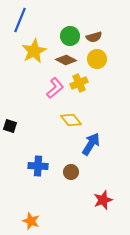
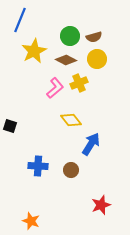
brown circle: moved 2 px up
red star: moved 2 px left, 5 px down
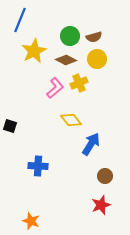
brown circle: moved 34 px right, 6 px down
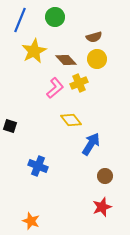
green circle: moved 15 px left, 19 px up
brown diamond: rotated 20 degrees clockwise
blue cross: rotated 18 degrees clockwise
red star: moved 1 px right, 2 px down
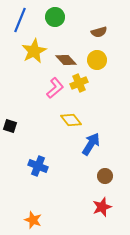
brown semicircle: moved 5 px right, 5 px up
yellow circle: moved 1 px down
orange star: moved 2 px right, 1 px up
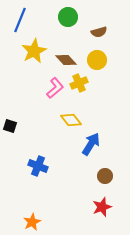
green circle: moved 13 px right
orange star: moved 1 px left, 2 px down; rotated 24 degrees clockwise
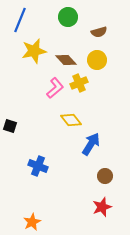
yellow star: rotated 15 degrees clockwise
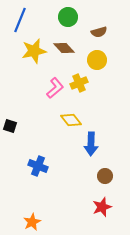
brown diamond: moved 2 px left, 12 px up
blue arrow: rotated 150 degrees clockwise
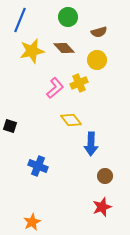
yellow star: moved 2 px left
